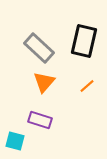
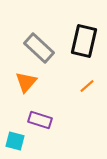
orange triangle: moved 18 px left
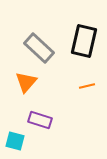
orange line: rotated 28 degrees clockwise
